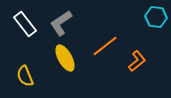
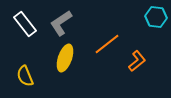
orange line: moved 2 px right, 2 px up
yellow ellipse: rotated 48 degrees clockwise
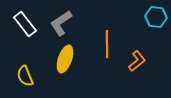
orange line: rotated 52 degrees counterclockwise
yellow ellipse: moved 1 px down
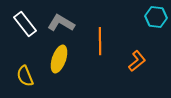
gray L-shape: rotated 64 degrees clockwise
orange line: moved 7 px left, 3 px up
yellow ellipse: moved 6 px left
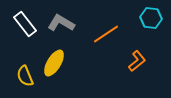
cyan hexagon: moved 5 px left, 1 px down
orange line: moved 6 px right, 7 px up; rotated 56 degrees clockwise
yellow ellipse: moved 5 px left, 4 px down; rotated 12 degrees clockwise
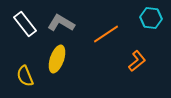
yellow ellipse: moved 3 px right, 4 px up; rotated 12 degrees counterclockwise
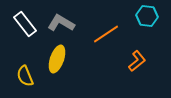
cyan hexagon: moved 4 px left, 2 px up
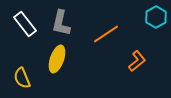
cyan hexagon: moved 9 px right, 1 px down; rotated 25 degrees clockwise
gray L-shape: rotated 108 degrees counterclockwise
yellow semicircle: moved 3 px left, 2 px down
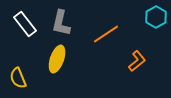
yellow semicircle: moved 4 px left
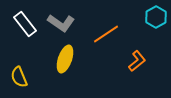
gray L-shape: rotated 68 degrees counterclockwise
yellow ellipse: moved 8 px right
yellow semicircle: moved 1 px right, 1 px up
